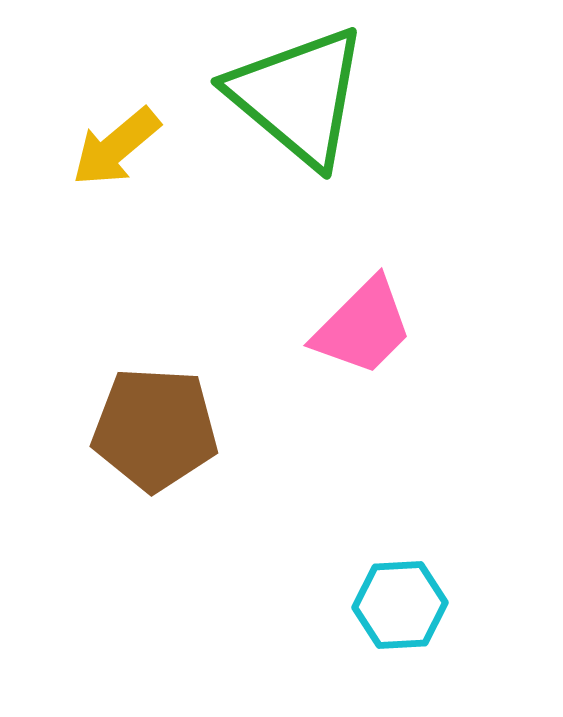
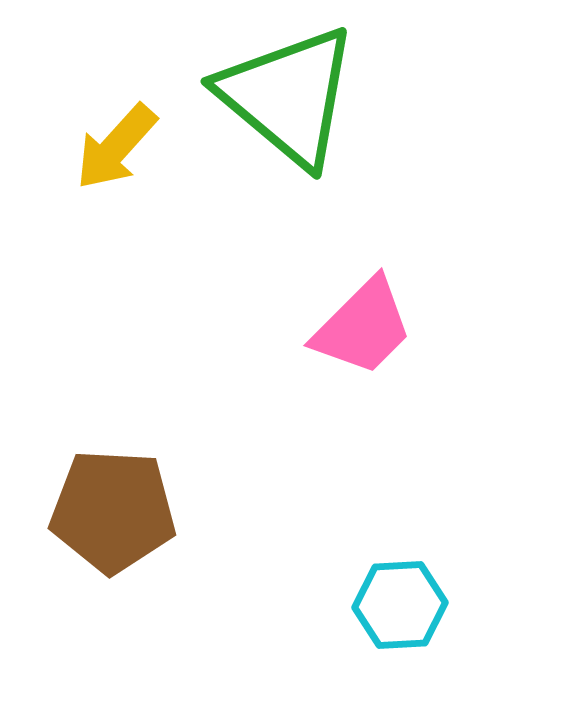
green triangle: moved 10 px left
yellow arrow: rotated 8 degrees counterclockwise
brown pentagon: moved 42 px left, 82 px down
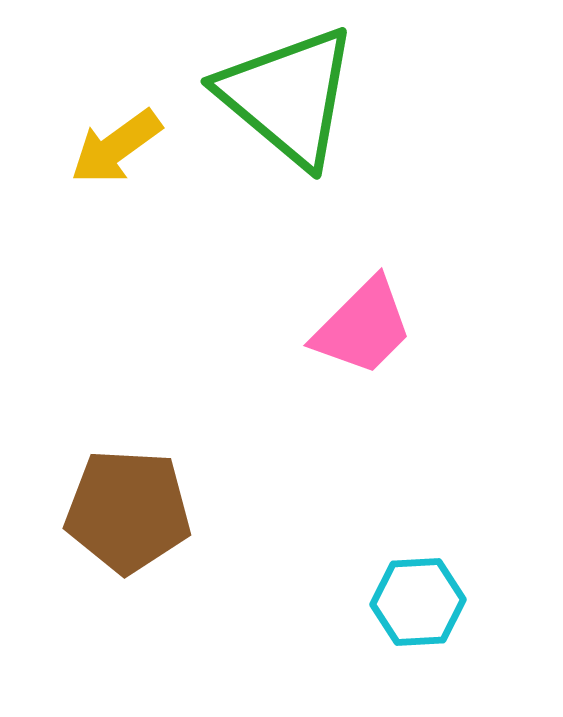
yellow arrow: rotated 12 degrees clockwise
brown pentagon: moved 15 px right
cyan hexagon: moved 18 px right, 3 px up
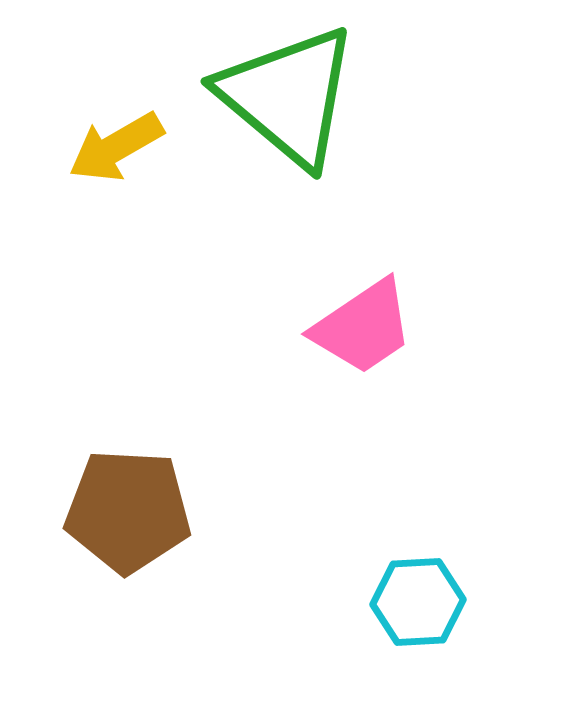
yellow arrow: rotated 6 degrees clockwise
pink trapezoid: rotated 11 degrees clockwise
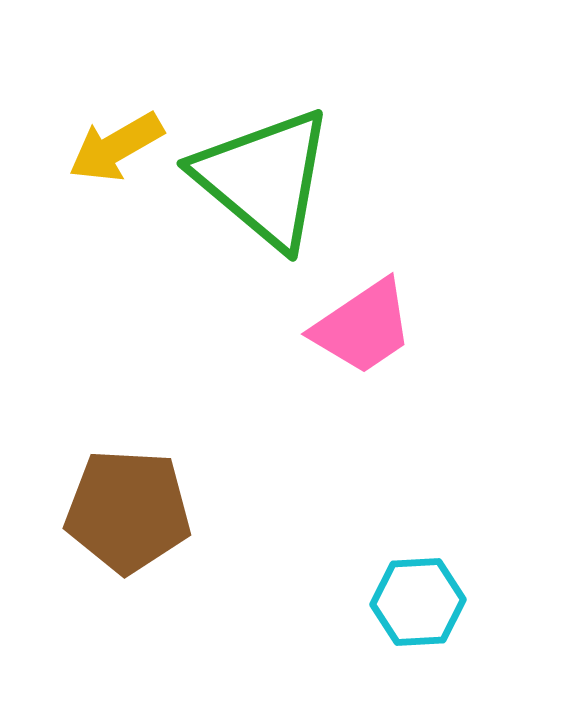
green triangle: moved 24 px left, 82 px down
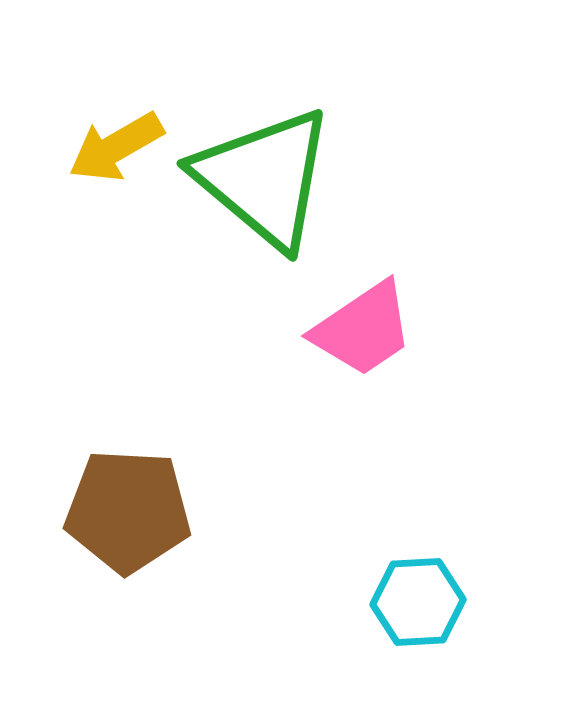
pink trapezoid: moved 2 px down
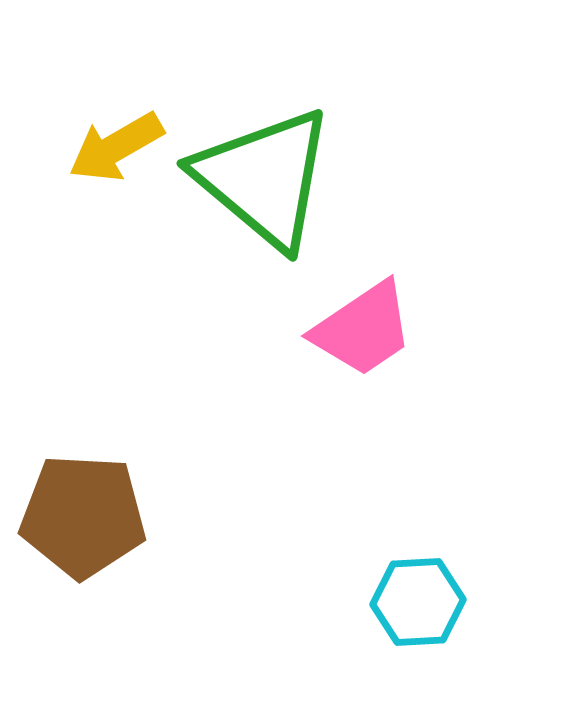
brown pentagon: moved 45 px left, 5 px down
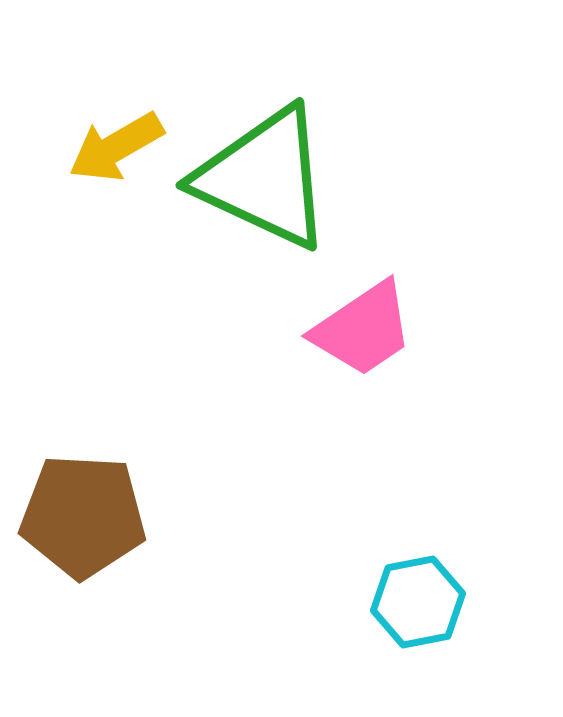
green triangle: rotated 15 degrees counterclockwise
cyan hexagon: rotated 8 degrees counterclockwise
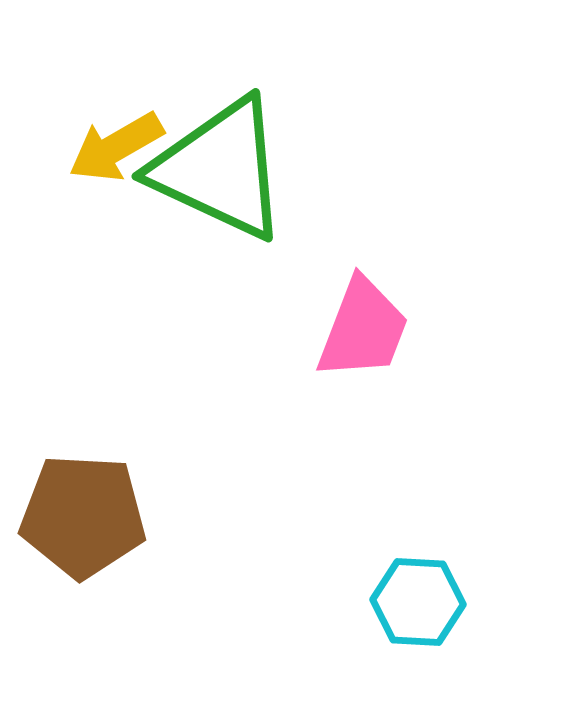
green triangle: moved 44 px left, 9 px up
pink trapezoid: rotated 35 degrees counterclockwise
cyan hexagon: rotated 14 degrees clockwise
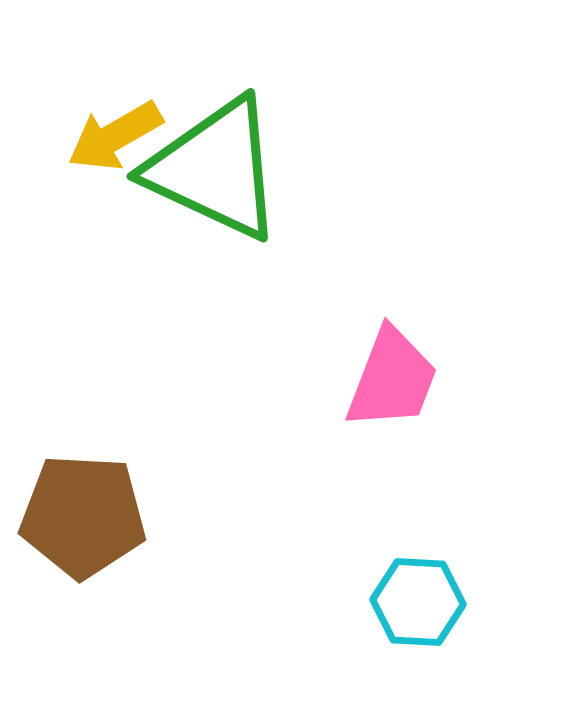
yellow arrow: moved 1 px left, 11 px up
green triangle: moved 5 px left
pink trapezoid: moved 29 px right, 50 px down
